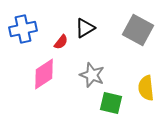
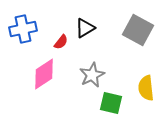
gray star: rotated 25 degrees clockwise
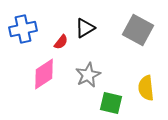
gray star: moved 4 px left
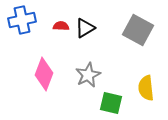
blue cross: moved 1 px left, 9 px up
red semicircle: moved 16 px up; rotated 126 degrees counterclockwise
pink diamond: rotated 36 degrees counterclockwise
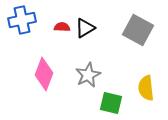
red semicircle: moved 1 px right, 1 px down
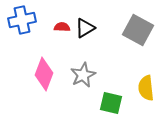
gray star: moved 5 px left
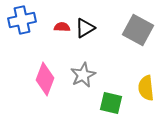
pink diamond: moved 1 px right, 5 px down
